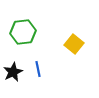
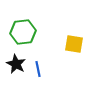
yellow square: rotated 30 degrees counterclockwise
black star: moved 3 px right, 8 px up; rotated 18 degrees counterclockwise
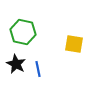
green hexagon: rotated 20 degrees clockwise
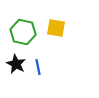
yellow square: moved 18 px left, 16 px up
blue line: moved 2 px up
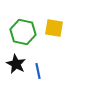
yellow square: moved 2 px left
blue line: moved 4 px down
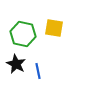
green hexagon: moved 2 px down
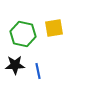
yellow square: rotated 18 degrees counterclockwise
black star: moved 1 px left, 1 px down; rotated 30 degrees counterclockwise
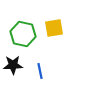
black star: moved 2 px left
blue line: moved 2 px right
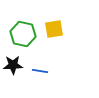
yellow square: moved 1 px down
blue line: rotated 70 degrees counterclockwise
